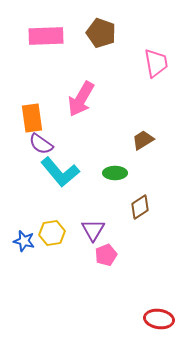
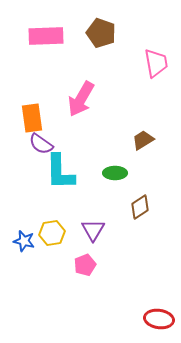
cyan L-shape: rotated 39 degrees clockwise
pink pentagon: moved 21 px left, 10 px down
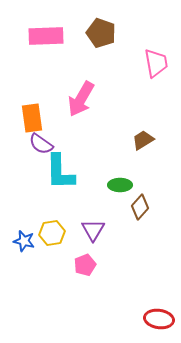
green ellipse: moved 5 px right, 12 px down
brown diamond: rotated 15 degrees counterclockwise
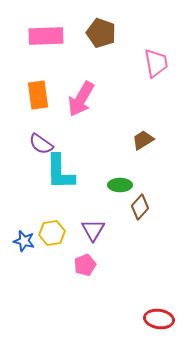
orange rectangle: moved 6 px right, 23 px up
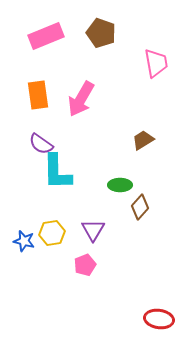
pink rectangle: rotated 20 degrees counterclockwise
cyan L-shape: moved 3 px left
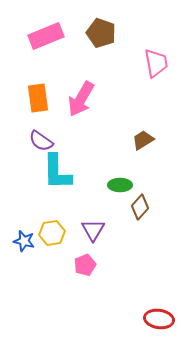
orange rectangle: moved 3 px down
purple semicircle: moved 3 px up
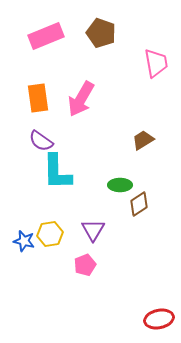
brown diamond: moved 1 px left, 3 px up; rotated 15 degrees clockwise
yellow hexagon: moved 2 px left, 1 px down
red ellipse: rotated 20 degrees counterclockwise
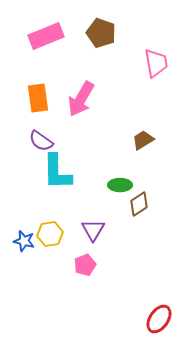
red ellipse: rotated 44 degrees counterclockwise
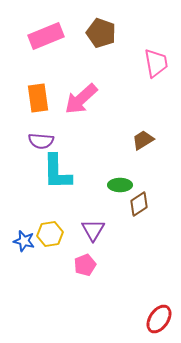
pink arrow: rotated 18 degrees clockwise
purple semicircle: rotated 30 degrees counterclockwise
